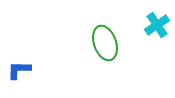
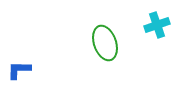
cyan cross: rotated 15 degrees clockwise
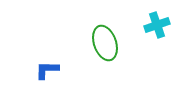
blue L-shape: moved 28 px right
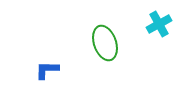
cyan cross: moved 2 px right, 1 px up; rotated 10 degrees counterclockwise
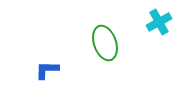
cyan cross: moved 2 px up
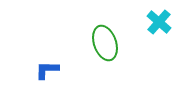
cyan cross: rotated 20 degrees counterclockwise
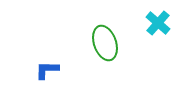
cyan cross: moved 1 px left, 1 px down
